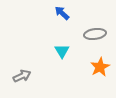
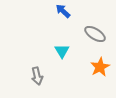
blue arrow: moved 1 px right, 2 px up
gray ellipse: rotated 40 degrees clockwise
gray arrow: moved 15 px right; rotated 102 degrees clockwise
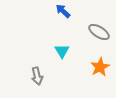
gray ellipse: moved 4 px right, 2 px up
